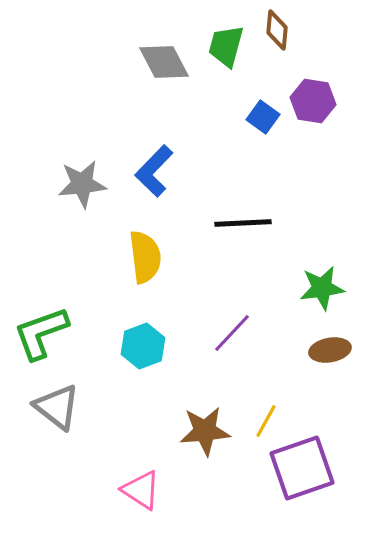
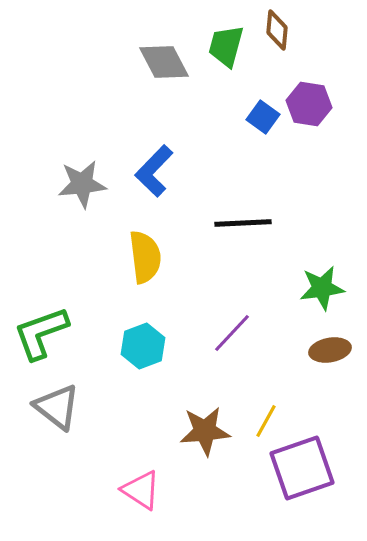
purple hexagon: moved 4 px left, 3 px down
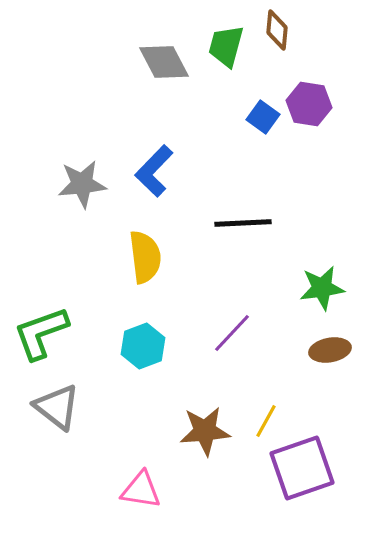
pink triangle: rotated 24 degrees counterclockwise
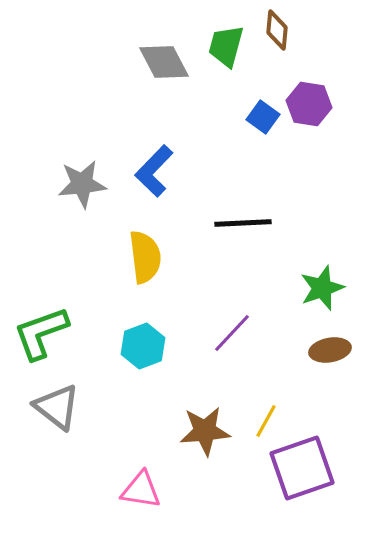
green star: rotated 12 degrees counterclockwise
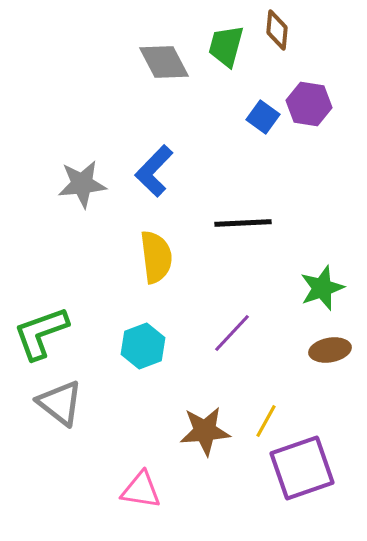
yellow semicircle: moved 11 px right
gray triangle: moved 3 px right, 4 px up
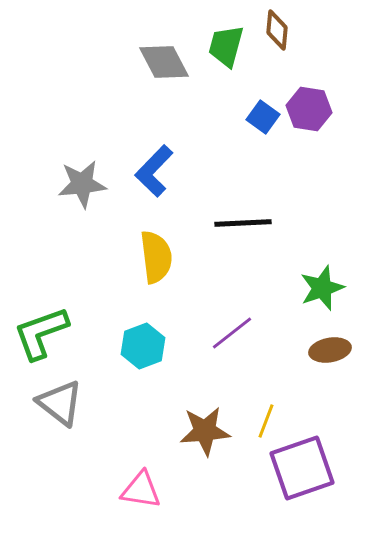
purple hexagon: moved 5 px down
purple line: rotated 9 degrees clockwise
yellow line: rotated 8 degrees counterclockwise
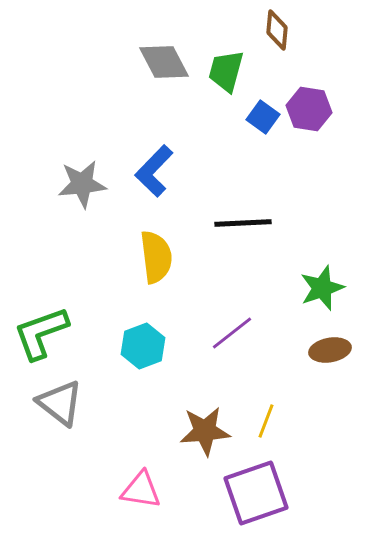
green trapezoid: moved 25 px down
purple square: moved 46 px left, 25 px down
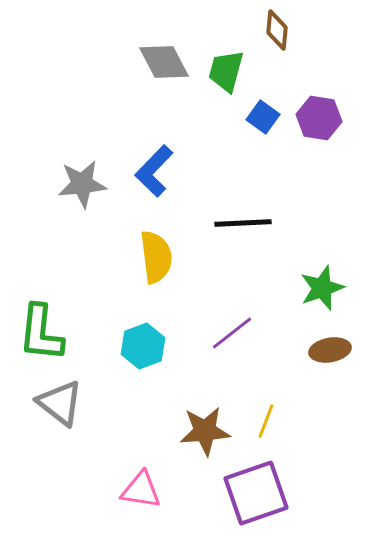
purple hexagon: moved 10 px right, 9 px down
green L-shape: rotated 64 degrees counterclockwise
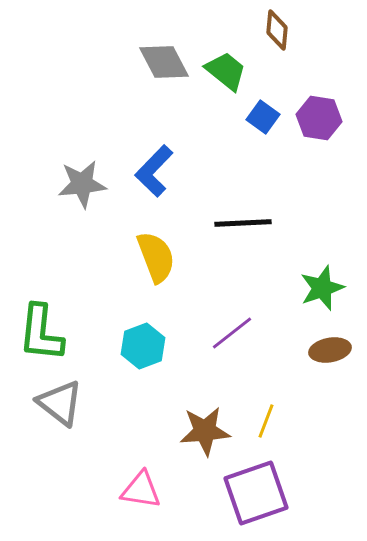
green trapezoid: rotated 114 degrees clockwise
yellow semicircle: rotated 14 degrees counterclockwise
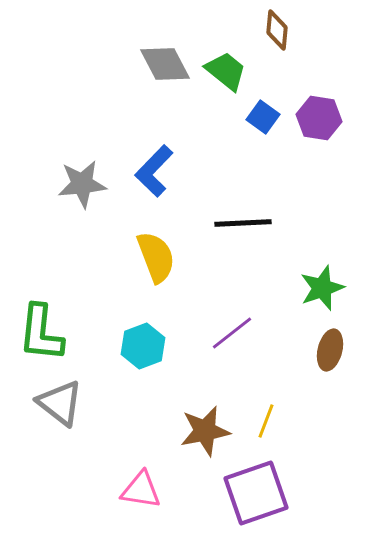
gray diamond: moved 1 px right, 2 px down
brown ellipse: rotated 66 degrees counterclockwise
brown star: rotated 6 degrees counterclockwise
